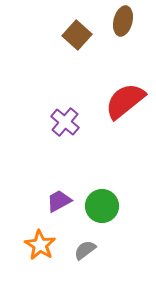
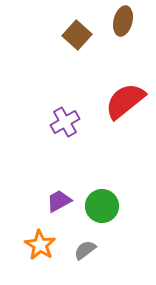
purple cross: rotated 20 degrees clockwise
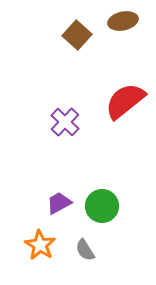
brown ellipse: rotated 64 degrees clockwise
purple cross: rotated 16 degrees counterclockwise
purple trapezoid: moved 2 px down
gray semicircle: rotated 85 degrees counterclockwise
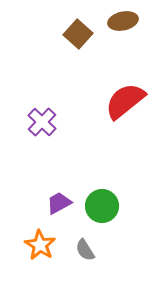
brown square: moved 1 px right, 1 px up
purple cross: moved 23 px left
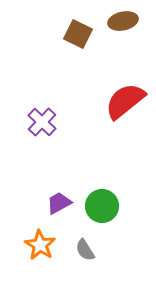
brown square: rotated 16 degrees counterclockwise
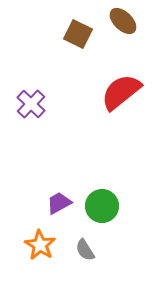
brown ellipse: rotated 56 degrees clockwise
red semicircle: moved 4 px left, 9 px up
purple cross: moved 11 px left, 18 px up
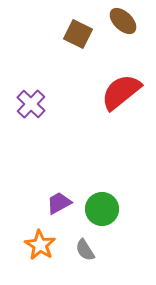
green circle: moved 3 px down
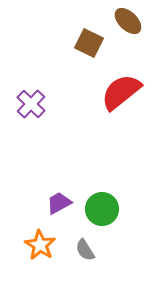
brown ellipse: moved 5 px right
brown square: moved 11 px right, 9 px down
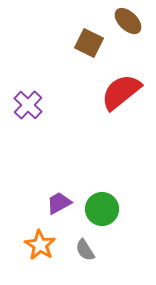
purple cross: moved 3 px left, 1 px down
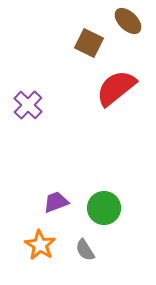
red semicircle: moved 5 px left, 4 px up
purple trapezoid: moved 3 px left, 1 px up; rotated 8 degrees clockwise
green circle: moved 2 px right, 1 px up
